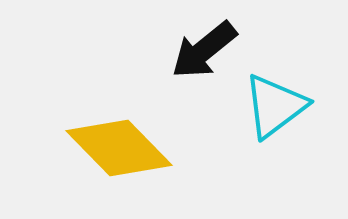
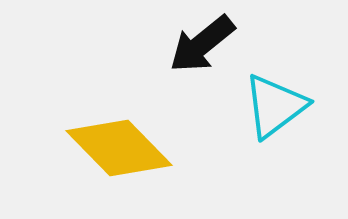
black arrow: moved 2 px left, 6 px up
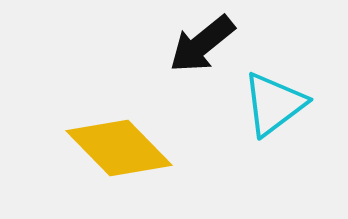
cyan triangle: moved 1 px left, 2 px up
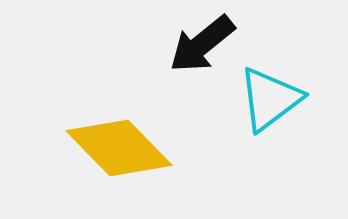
cyan triangle: moved 4 px left, 5 px up
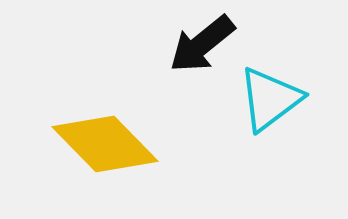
yellow diamond: moved 14 px left, 4 px up
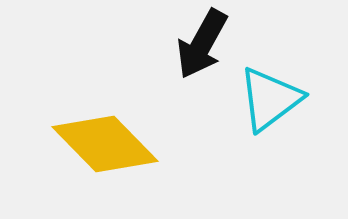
black arrow: rotated 22 degrees counterclockwise
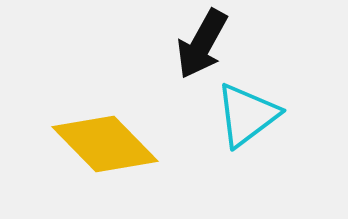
cyan triangle: moved 23 px left, 16 px down
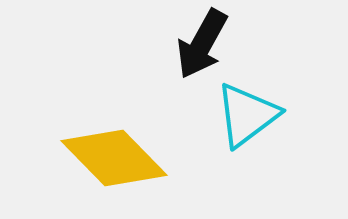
yellow diamond: moved 9 px right, 14 px down
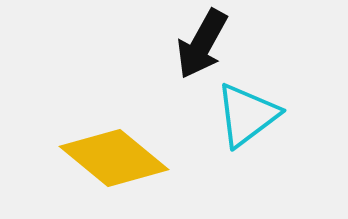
yellow diamond: rotated 6 degrees counterclockwise
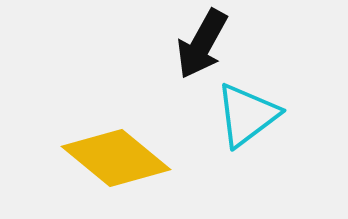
yellow diamond: moved 2 px right
